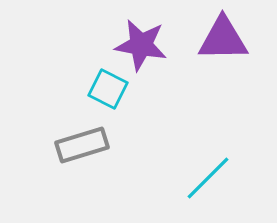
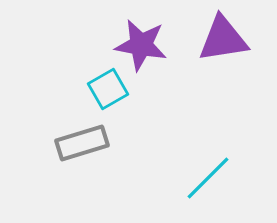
purple triangle: rotated 8 degrees counterclockwise
cyan square: rotated 33 degrees clockwise
gray rectangle: moved 2 px up
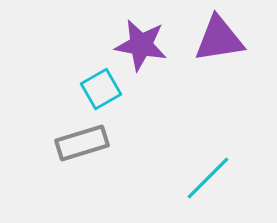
purple triangle: moved 4 px left
cyan square: moved 7 px left
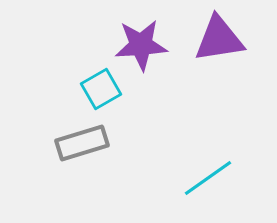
purple star: rotated 14 degrees counterclockwise
cyan line: rotated 10 degrees clockwise
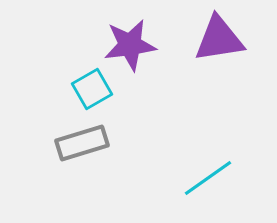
purple star: moved 11 px left; rotated 4 degrees counterclockwise
cyan square: moved 9 px left
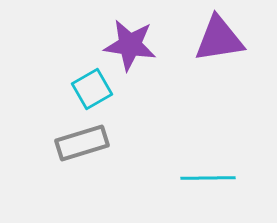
purple star: rotated 16 degrees clockwise
cyan line: rotated 34 degrees clockwise
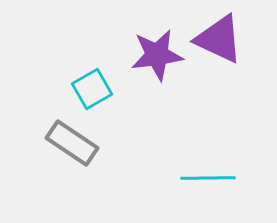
purple triangle: rotated 34 degrees clockwise
purple star: moved 27 px right, 10 px down; rotated 16 degrees counterclockwise
gray rectangle: moved 10 px left; rotated 51 degrees clockwise
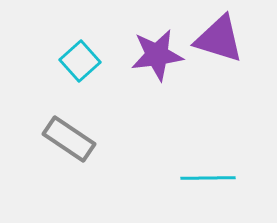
purple triangle: rotated 8 degrees counterclockwise
cyan square: moved 12 px left, 28 px up; rotated 12 degrees counterclockwise
gray rectangle: moved 3 px left, 4 px up
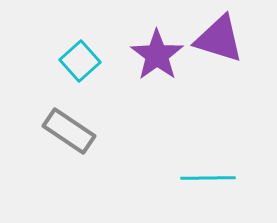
purple star: rotated 28 degrees counterclockwise
gray rectangle: moved 8 px up
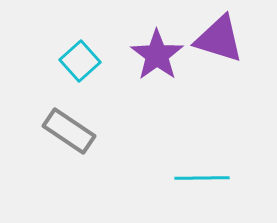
cyan line: moved 6 px left
